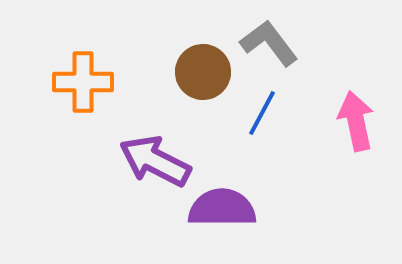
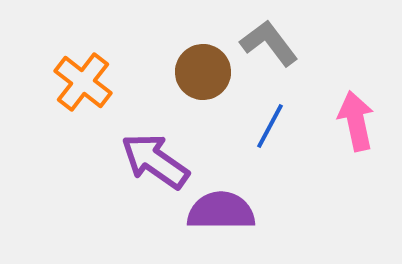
orange cross: rotated 38 degrees clockwise
blue line: moved 8 px right, 13 px down
purple arrow: rotated 8 degrees clockwise
purple semicircle: moved 1 px left, 3 px down
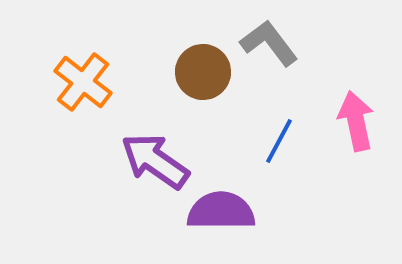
blue line: moved 9 px right, 15 px down
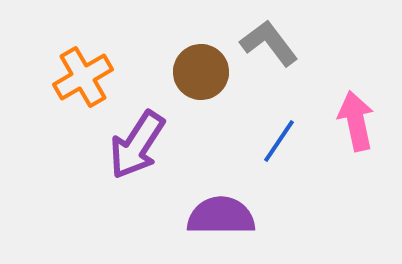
brown circle: moved 2 px left
orange cross: moved 5 px up; rotated 22 degrees clockwise
blue line: rotated 6 degrees clockwise
purple arrow: moved 18 px left, 16 px up; rotated 92 degrees counterclockwise
purple semicircle: moved 5 px down
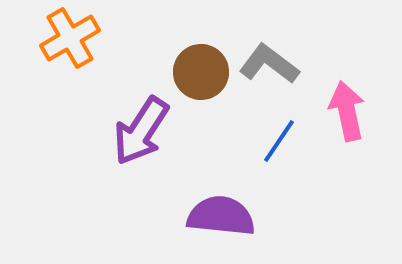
gray L-shape: moved 21 px down; rotated 16 degrees counterclockwise
orange cross: moved 13 px left, 39 px up
pink arrow: moved 9 px left, 10 px up
purple arrow: moved 4 px right, 14 px up
purple semicircle: rotated 6 degrees clockwise
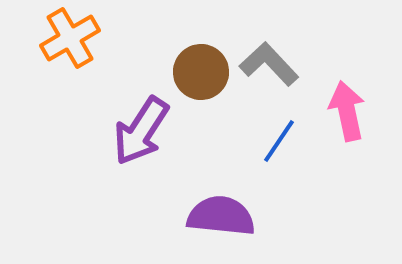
gray L-shape: rotated 10 degrees clockwise
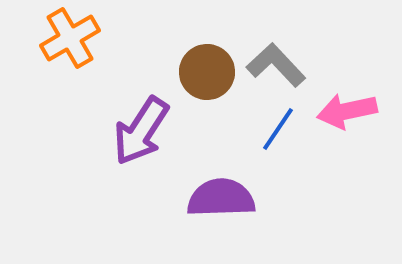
gray L-shape: moved 7 px right, 1 px down
brown circle: moved 6 px right
pink arrow: rotated 90 degrees counterclockwise
blue line: moved 1 px left, 12 px up
purple semicircle: moved 18 px up; rotated 8 degrees counterclockwise
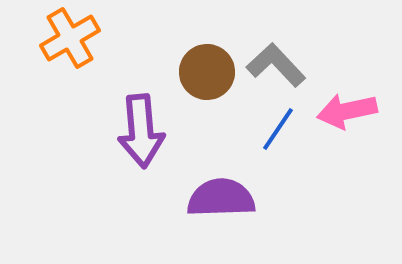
purple arrow: rotated 38 degrees counterclockwise
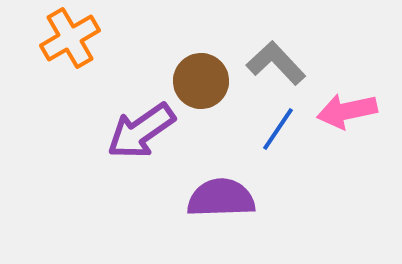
gray L-shape: moved 2 px up
brown circle: moved 6 px left, 9 px down
purple arrow: rotated 60 degrees clockwise
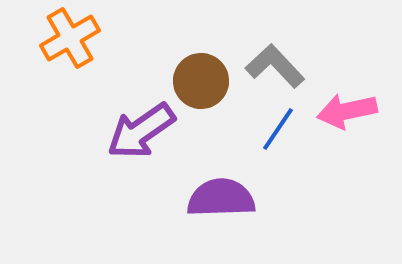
gray L-shape: moved 1 px left, 3 px down
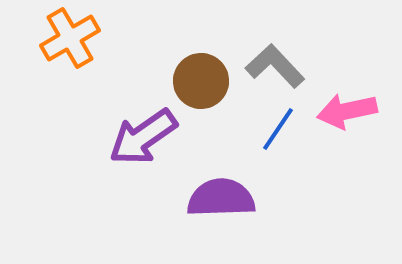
purple arrow: moved 2 px right, 6 px down
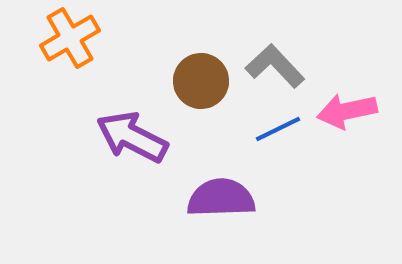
blue line: rotated 30 degrees clockwise
purple arrow: moved 11 px left; rotated 62 degrees clockwise
